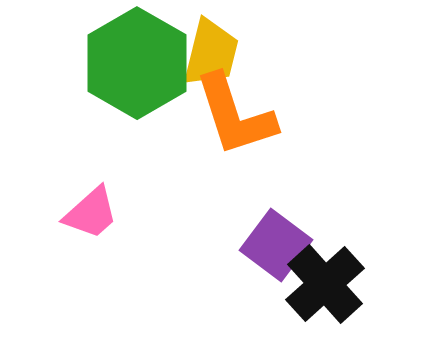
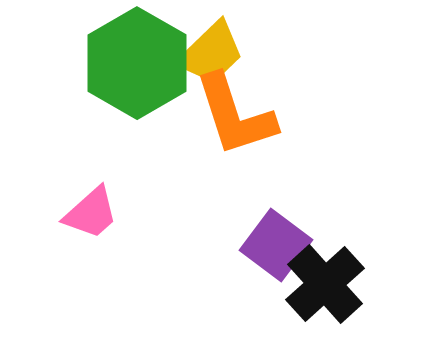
yellow trapezoid: rotated 32 degrees clockwise
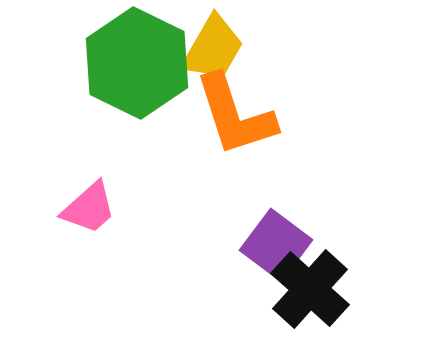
yellow trapezoid: moved 2 px right, 5 px up; rotated 16 degrees counterclockwise
green hexagon: rotated 4 degrees counterclockwise
pink trapezoid: moved 2 px left, 5 px up
black cross: moved 15 px left, 5 px down; rotated 6 degrees counterclockwise
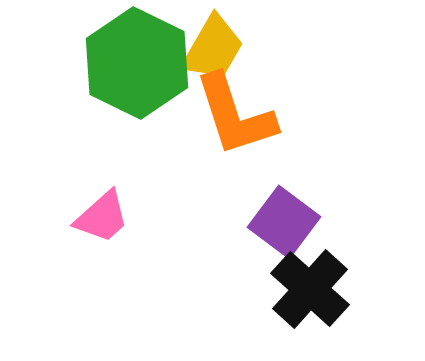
pink trapezoid: moved 13 px right, 9 px down
purple square: moved 8 px right, 23 px up
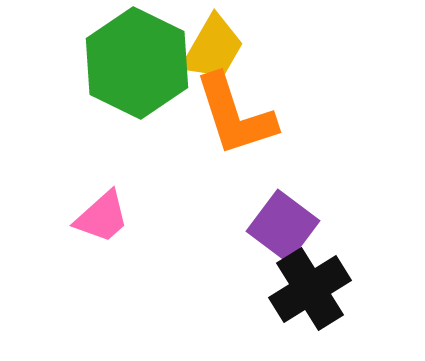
purple square: moved 1 px left, 4 px down
black cross: rotated 16 degrees clockwise
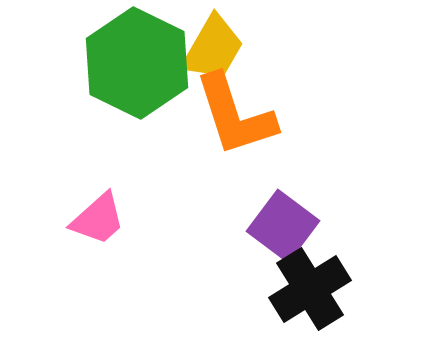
pink trapezoid: moved 4 px left, 2 px down
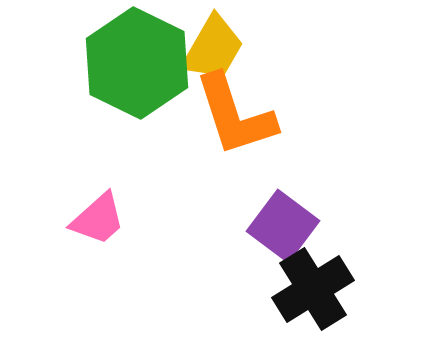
black cross: moved 3 px right
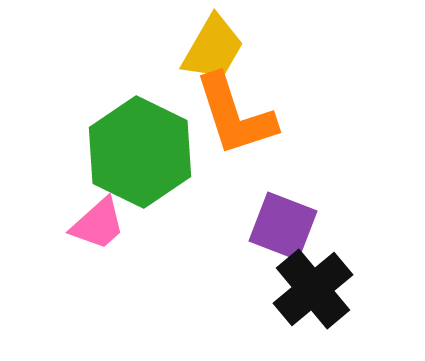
green hexagon: moved 3 px right, 89 px down
pink trapezoid: moved 5 px down
purple square: rotated 16 degrees counterclockwise
black cross: rotated 8 degrees counterclockwise
